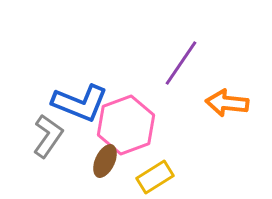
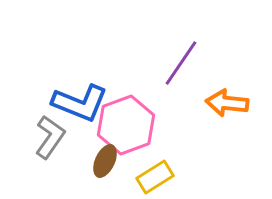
gray L-shape: moved 2 px right, 1 px down
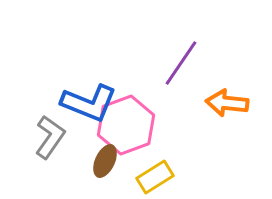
blue L-shape: moved 9 px right
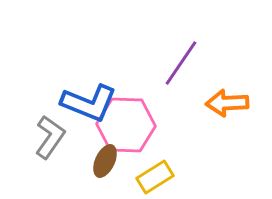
orange arrow: rotated 9 degrees counterclockwise
pink hexagon: rotated 22 degrees clockwise
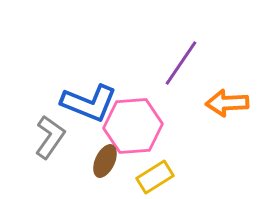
pink hexagon: moved 7 px right, 1 px down; rotated 6 degrees counterclockwise
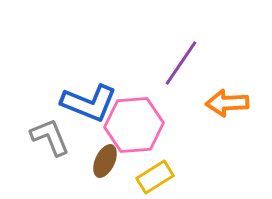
pink hexagon: moved 1 px right, 1 px up
gray L-shape: rotated 57 degrees counterclockwise
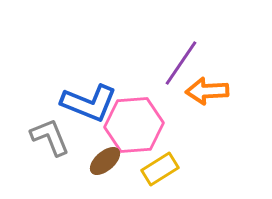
orange arrow: moved 20 px left, 12 px up
brown ellipse: rotated 24 degrees clockwise
yellow rectangle: moved 5 px right, 8 px up
